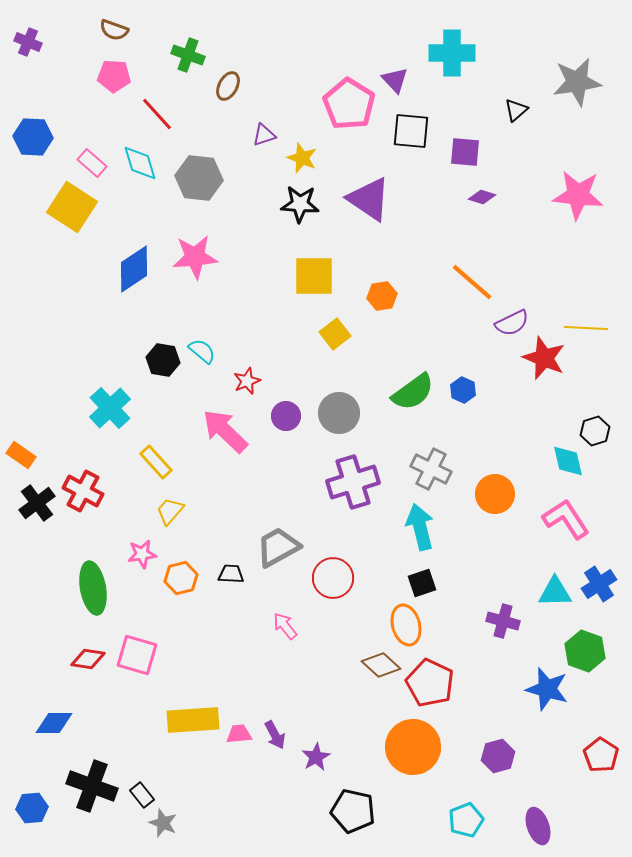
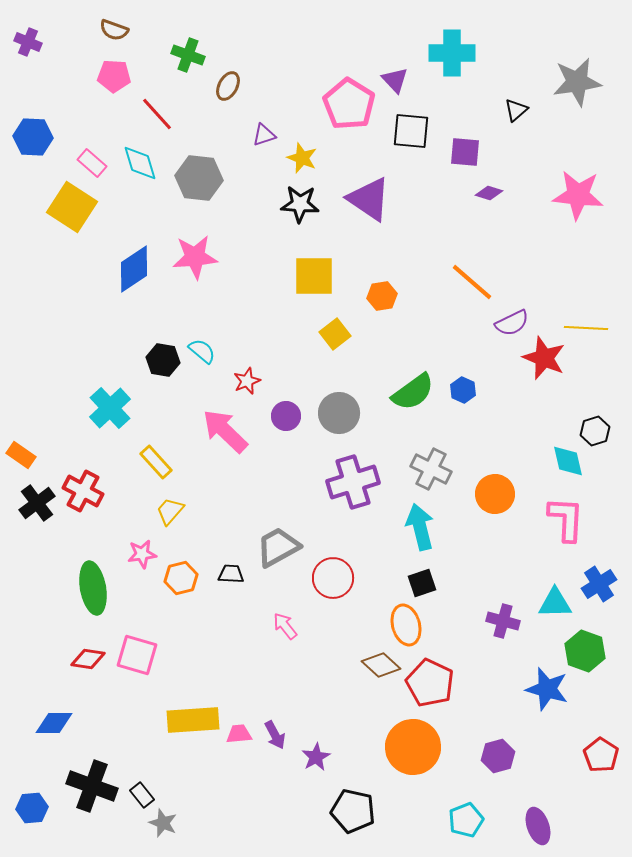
purple diamond at (482, 197): moved 7 px right, 4 px up
pink L-shape at (566, 519): rotated 36 degrees clockwise
cyan triangle at (555, 592): moved 11 px down
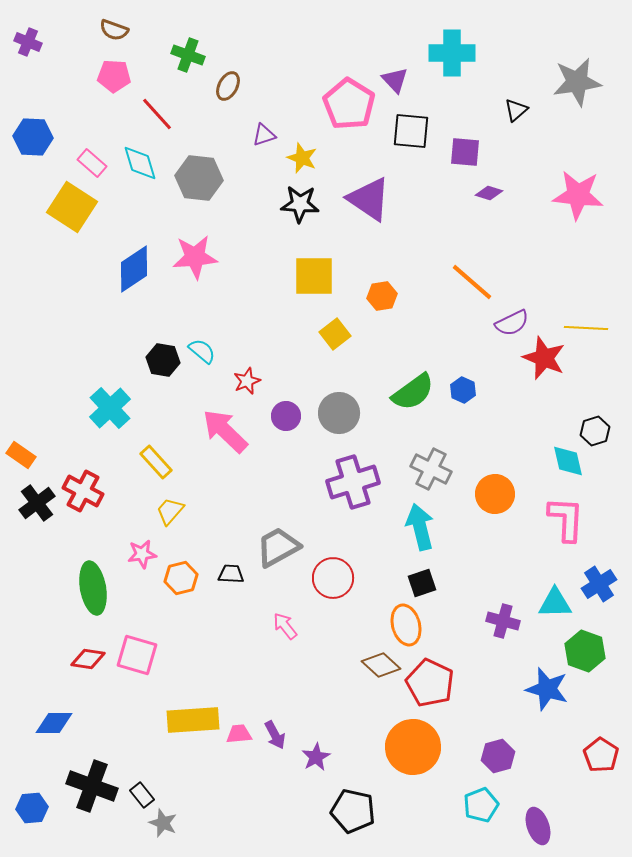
cyan pentagon at (466, 820): moved 15 px right, 15 px up
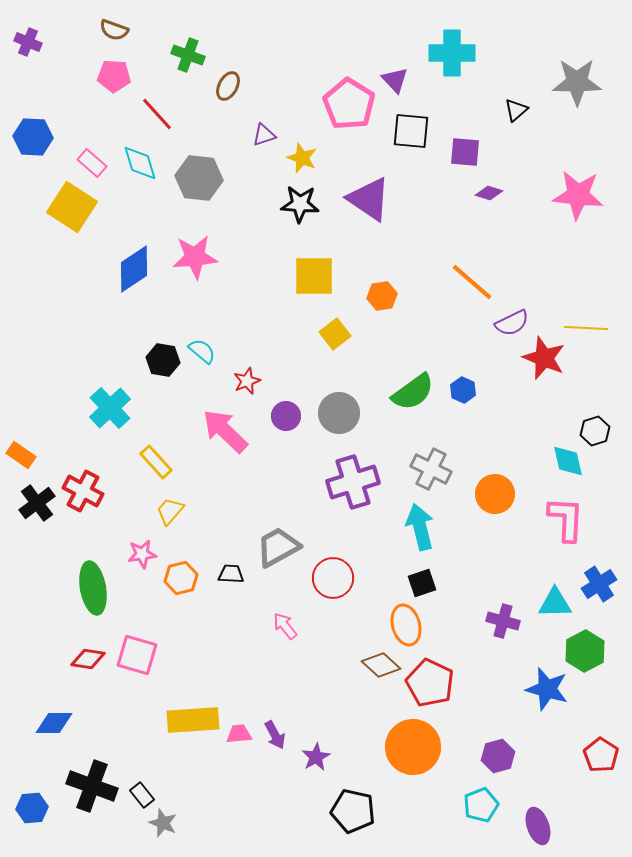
gray star at (577, 82): rotated 9 degrees clockwise
green hexagon at (585, 651): rotated 12 degrees clockwise
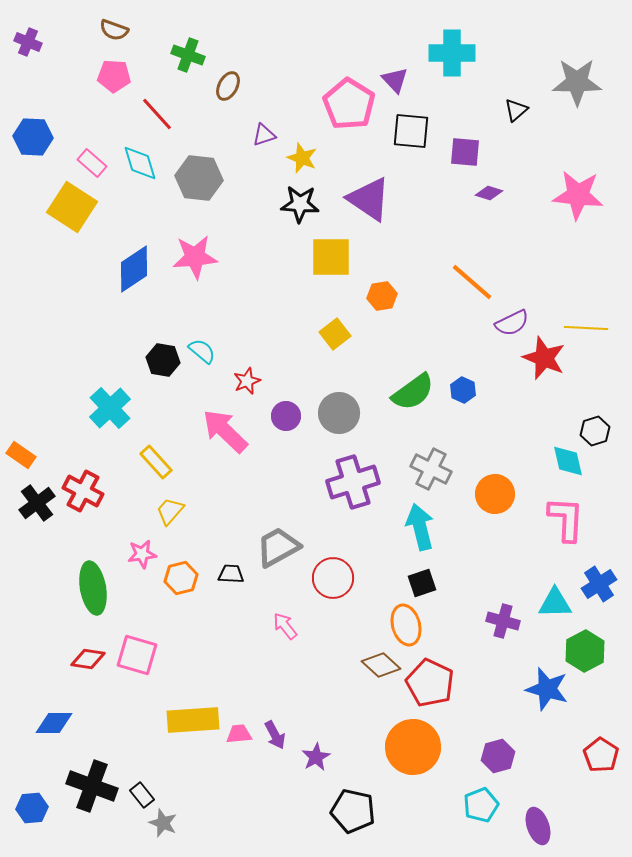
yellow square at (314, 276): moved 17 px right, 19 px up
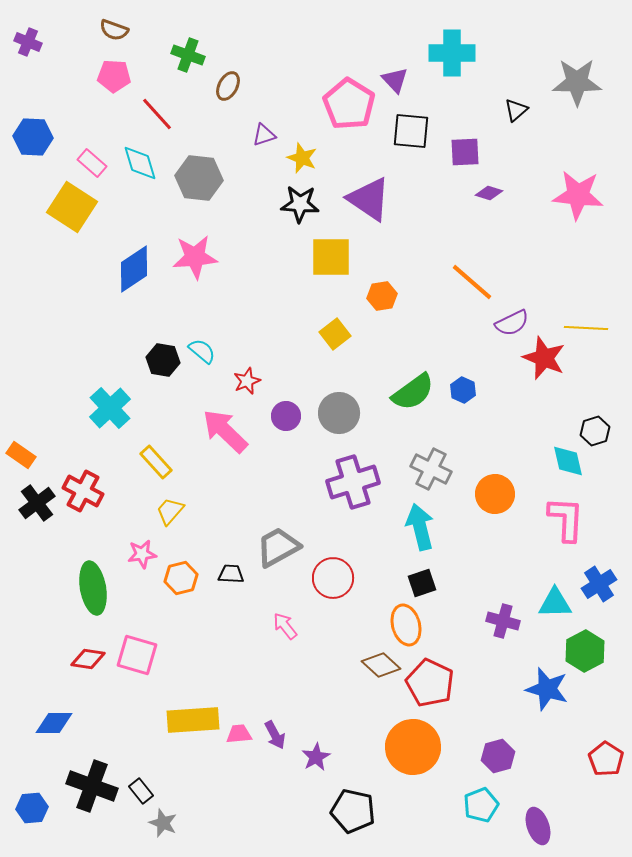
purple square at (465, 152): rotated 8 degrees counterclockwise
red pentagon at (601, 755): moved 5 px right, 4 px down
black rectangle at (142, 795): moved 1 px left, 4 px up
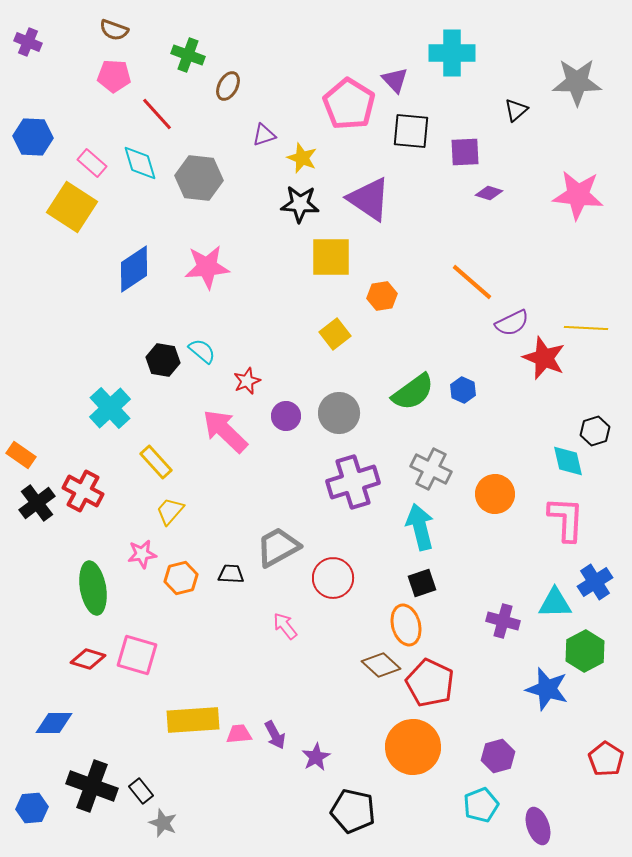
pink star at (195, 257): moved 12 px right, 10 px down
blue cross at (599, 584): moved 4 px left, 2 px up
red diamond at (88, 659): rotated 8 degrees clockwise
